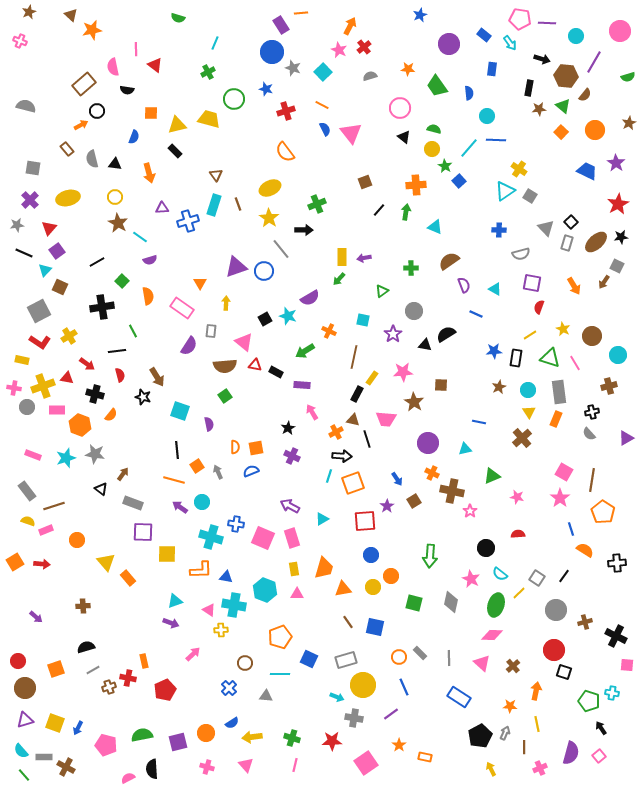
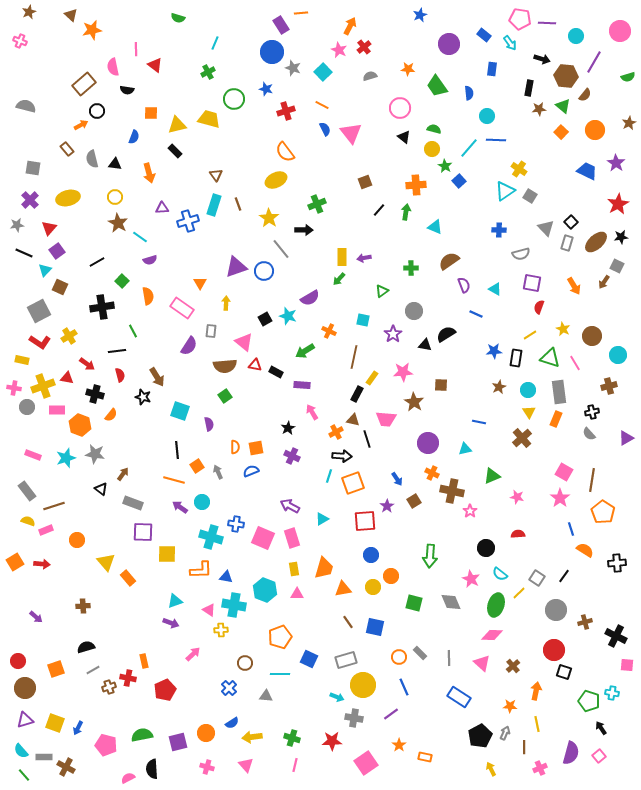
yellow ellipse at (270, 188): moved 6 px right, 8 px up
gray diamond at (451, 602): rotated 35 degrees counterclockwise
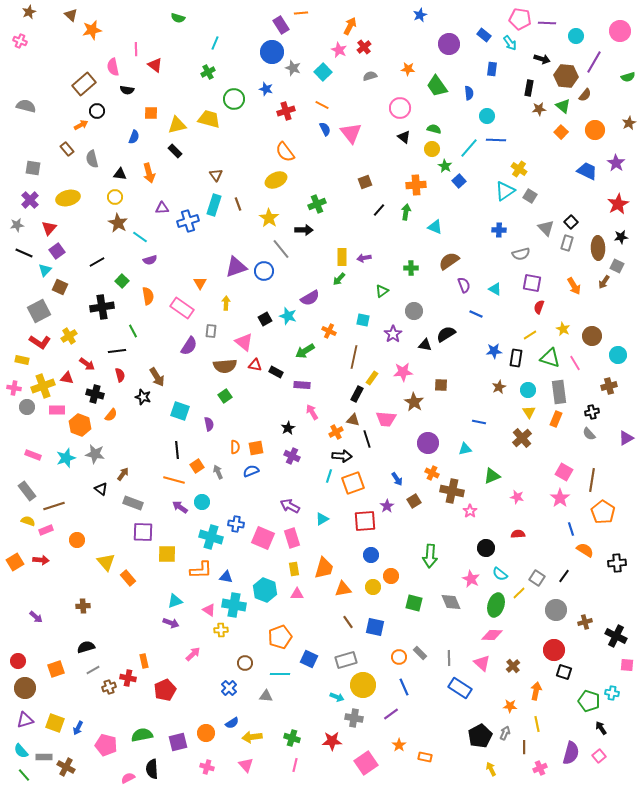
black triangle at (115, 164): moved 5 px right, 10 px down
brown ellipse at (596, 242): moved 2 px right, 6 px down; rotated 50 degrees counterclockwise
red arrow at (42, 564): moved 1 px left, 4 px up
blue rectangle at (459, 697): moved 1 px right, 9 px up
